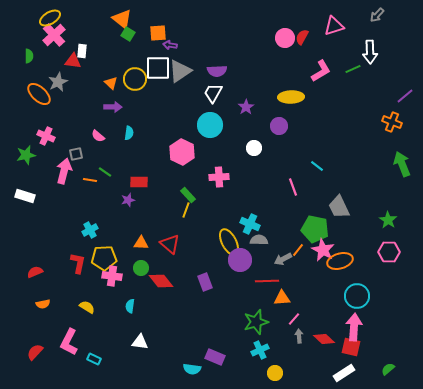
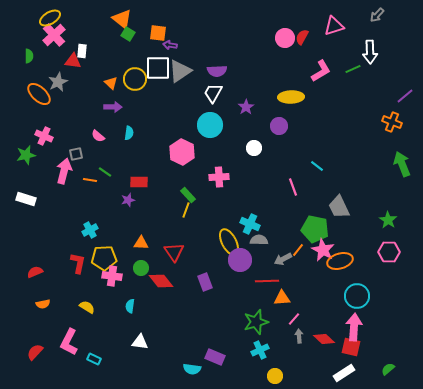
orange square at (158, 33): rotated 12 degrees clockwise
pink cross at (46, 136): moved 2 px left
white rectangle at (25, 196): moved 1 px right, 3 px down
red triangle at (170, 244): moved 4 px right, 8 px down; rotated 15 degrees clockwise
yellow circle at (275, 373): moved 3 px down
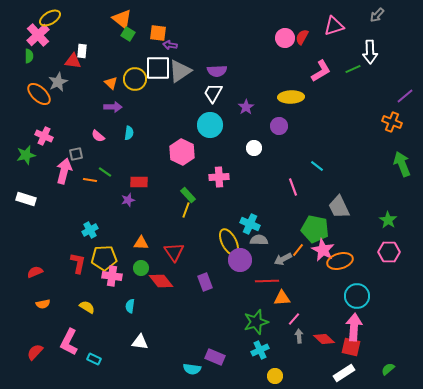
pink cross at (54, 35): moved 16 px left
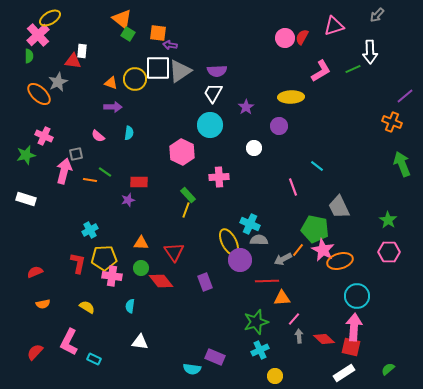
orange triangle at (111, 83): rotated 24 degrees counterclockwise
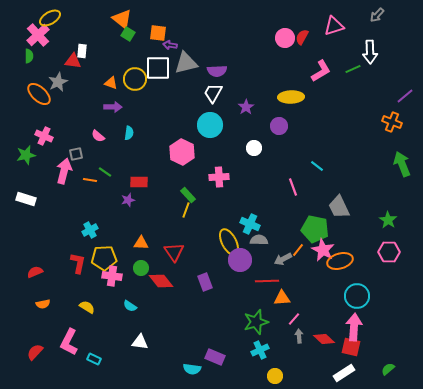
gray triangle at (180, 71): moved 6 px right, 8 px up; rotated 20 degrees clockwise
cyan semicircle at (130, 306): rotated 64 degrees counterclockwise
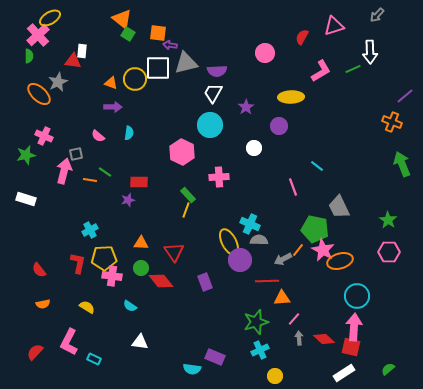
pink circle at (285, 38): moved 20 px left, 15 px down
red semicircle at (35, 272): moved 4 px right, 2 px up; rotated 105 degrees counterclockwise
gray arrow at (299, 336): moved 2 px down
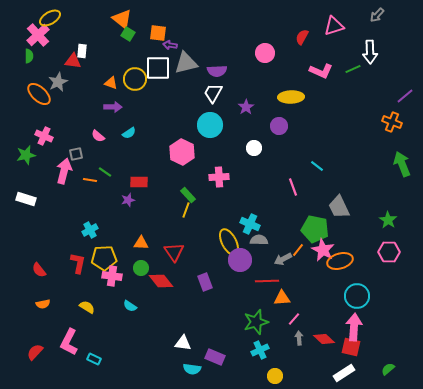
pink L-shape at (321, 71): rotated 55 degrees clockwise
cyan semicircle at (129, 133): rotated 48 degrees clockwise
white triangle at (140, 342): moved 43 px right, 1 px down
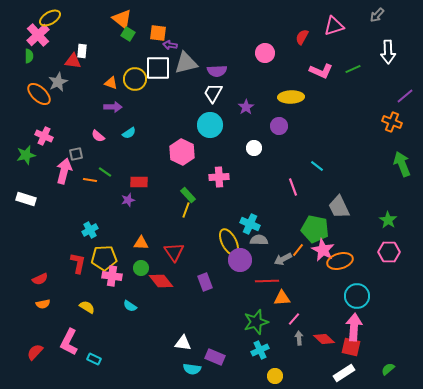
white arrow at (370, 52): moved 18 px right
red semicircle at (39, 270): moved 1 px right, 9 px down; rotated 77 degrees counterclockwise
